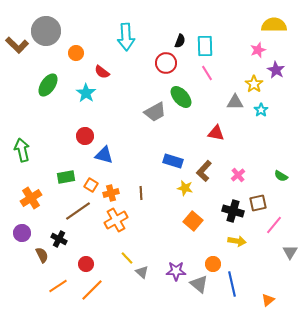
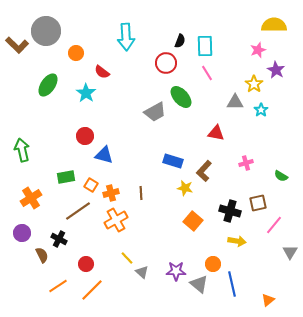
pink cross at (238, 175): moved 8 px right, 12 px up; rotated 24 degrees clockwise
black cross at (233, 211): moved 3 px left
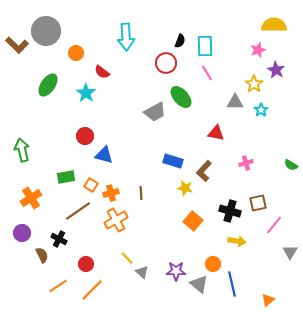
green semicircle at (281, 176): moved 10 px right, 11 px up
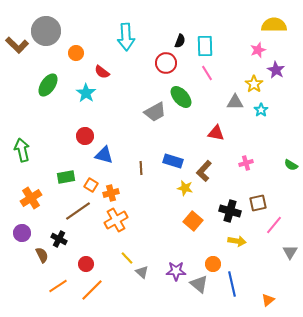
brown line at (141, 193): moved 25 px up
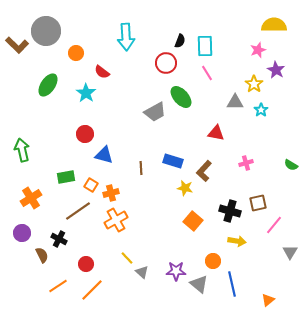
red circle at (85, 136): moved 2 px up
orange circle at (213, 264): moved 3 px up
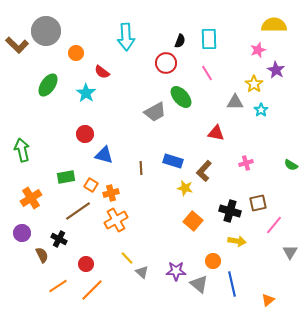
cyan rectangle at (205, 46): moved 4 px right, 7 px up
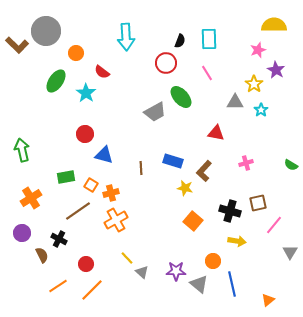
green ellipse at (48, 85): moved 8 px right, 4 px up
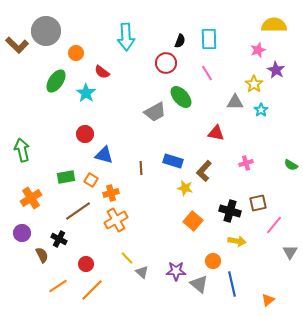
orange square at (91, 185): moved 5 px up
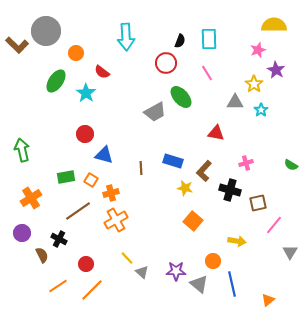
black cross at (230, 211): moved 21 px up
